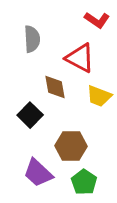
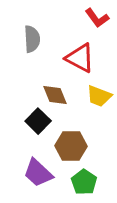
red L-shape: moved 2 px up; rotated 20 degrees clockwise
brown diamond: moved 8 px down; rotated 12 degrees counterclockwise
black square: moved 8 px right, 6 px down
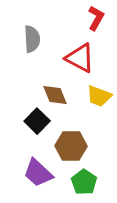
red L-shape: moved 1 px left; rotated 115 degrees counterclockwise
black square: moved 1 px left
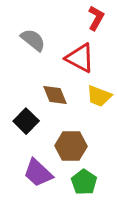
gray semicircle: moved 1 px right, 1 px down; rotated 48 degrees counterclockwise
black square: moved 11 px left
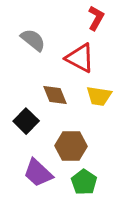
yellow trapezoid: rotated 12 degrees counterclockwise
